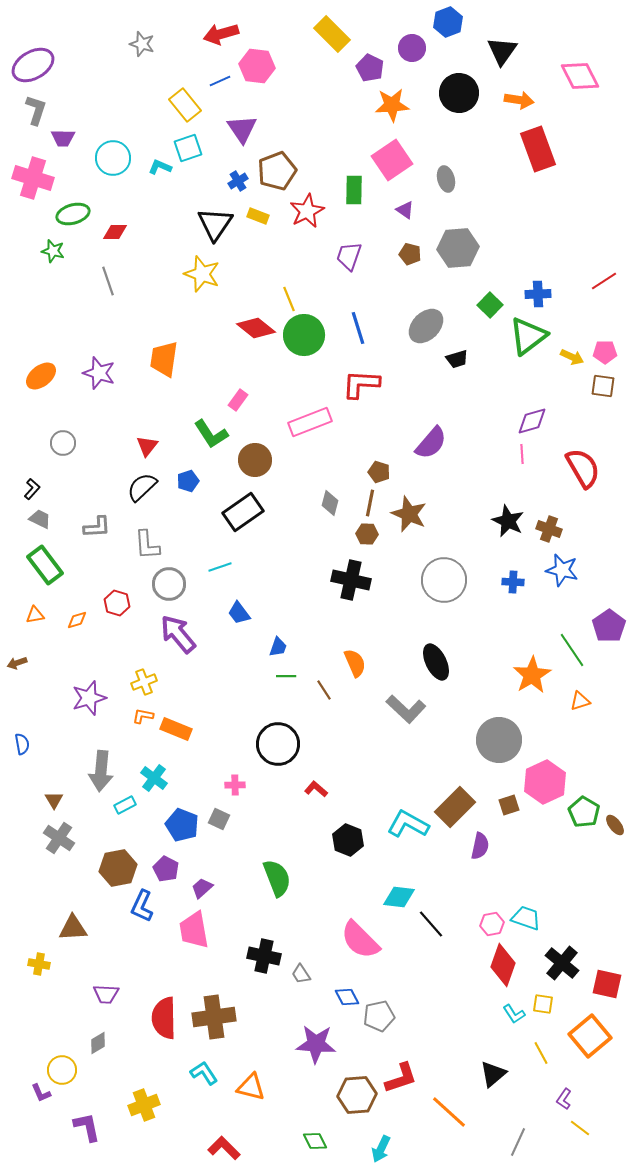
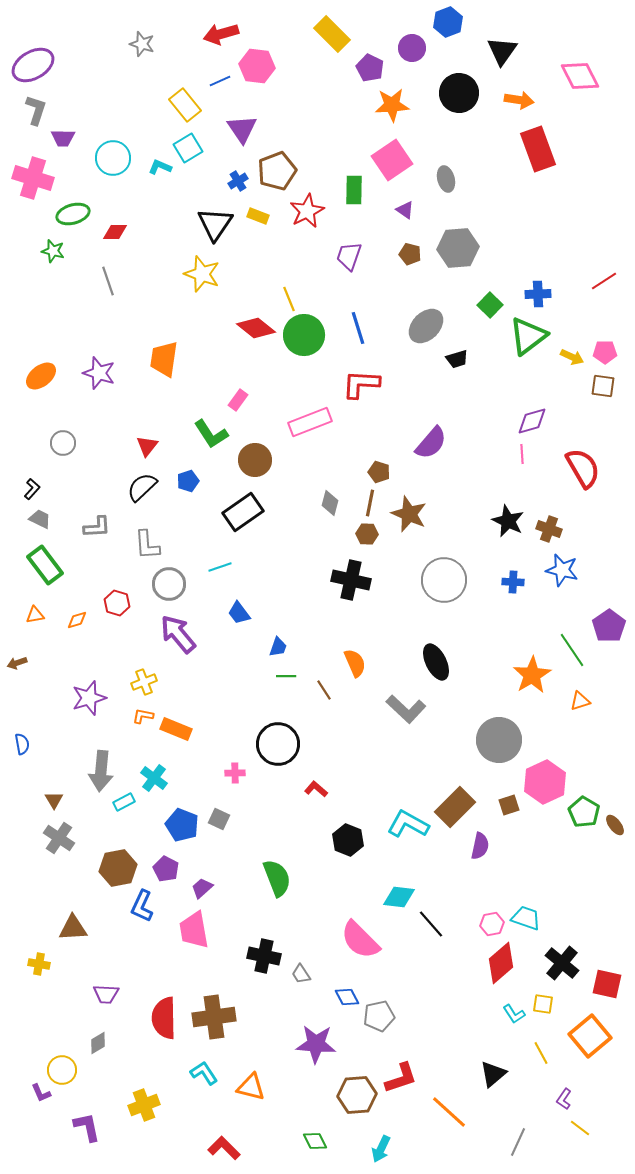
cyan square at (188, 148): rotated 12 degrees counterclockwise
pink cross at (235, 785): moved 12 px up
cyan rectangle at (125, 805): moved 1 px left, 3 px up
red diamond at (503, 965): moved 2 px left, 2 px up; rotated 30 degrees clockwise
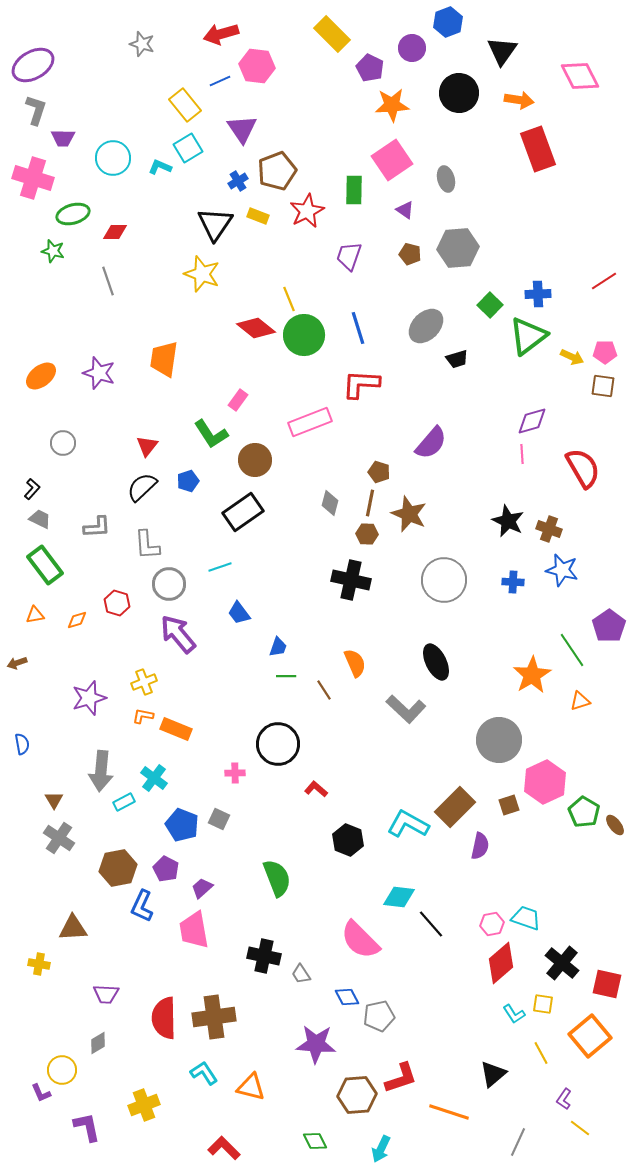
orange line at (449, 1112): rotated 24 degrees counterclockwise
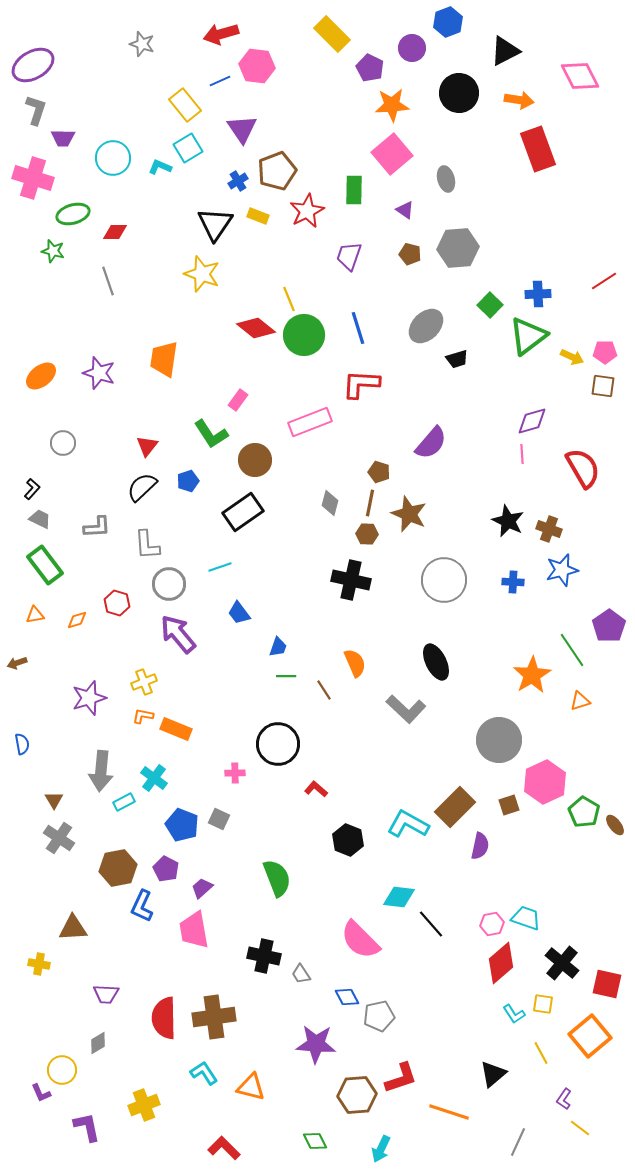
black triangle at (502, 51): moved 3 px right; rotated 28 degrees clockwise
pink square at (392, 160): moved 6 px up; rotated 6 degrees counterclockwise
blue star at (562, 570): rotated 28 degrees counterclockwise
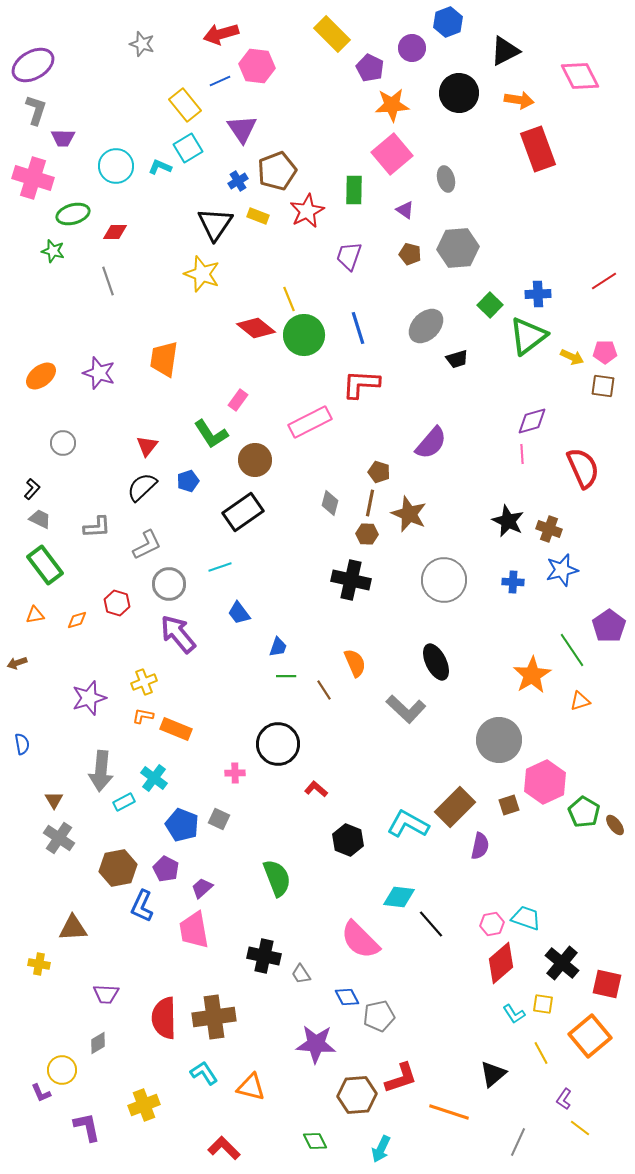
cyan circle at (113, 158): moved 3 px right, 8 px down
pink rectangle at (310, 422): rotated 6 degrees counterclockwise
red semicircle at (583, 468): rotated 6 degrees clockwise
gray L-shape at (147, 545): rotated 112 degrees counterclockwise
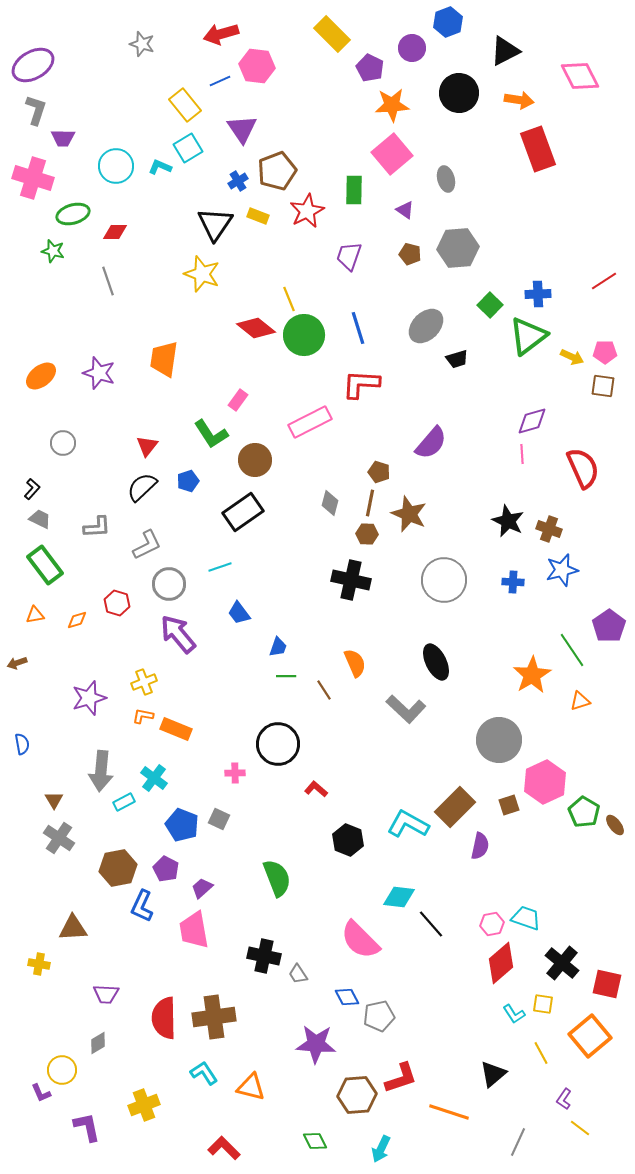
gray trapezoid at (301, 974): moved 3 px left
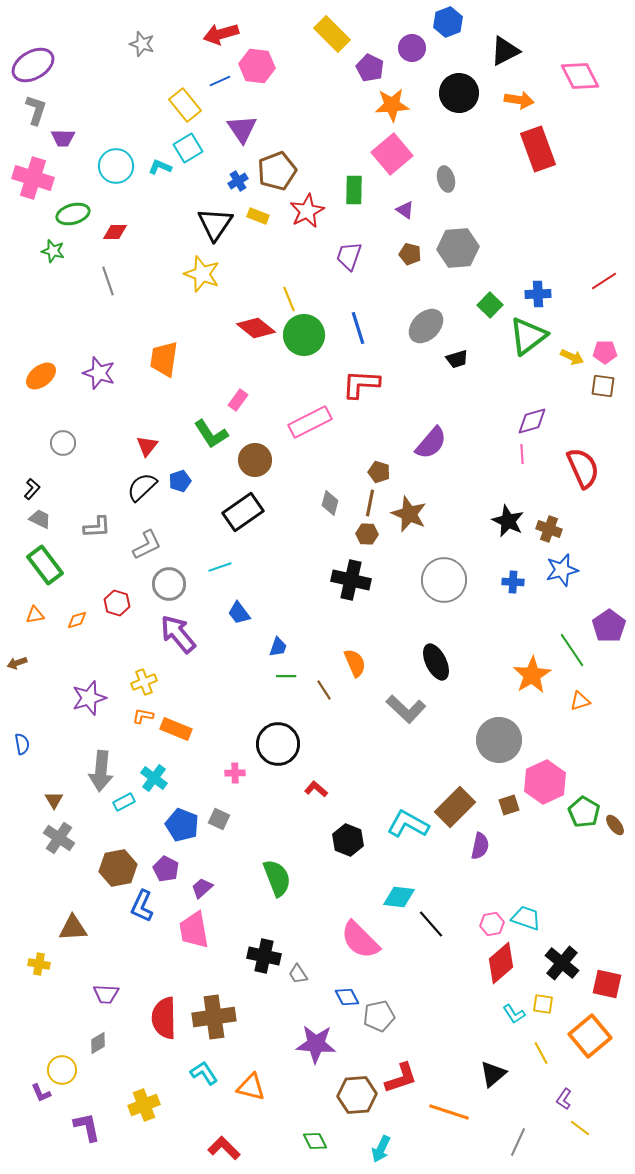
blue pentagon at (188, 481): moved 8 px left
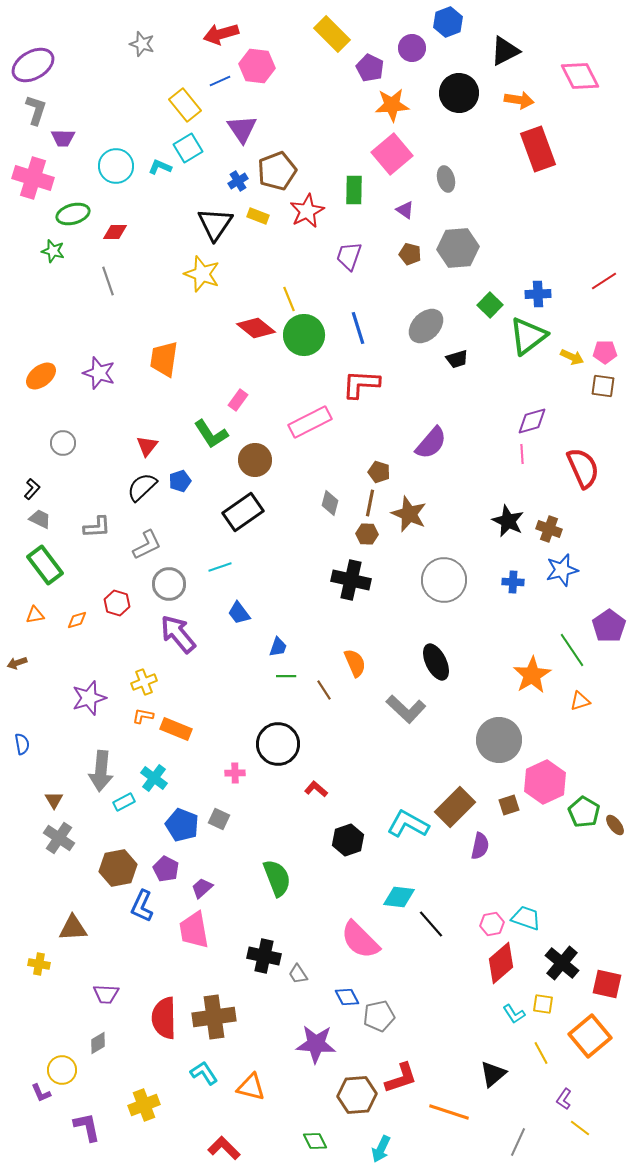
black hexagon at (348, 840): rotated 20 degrees clockwise
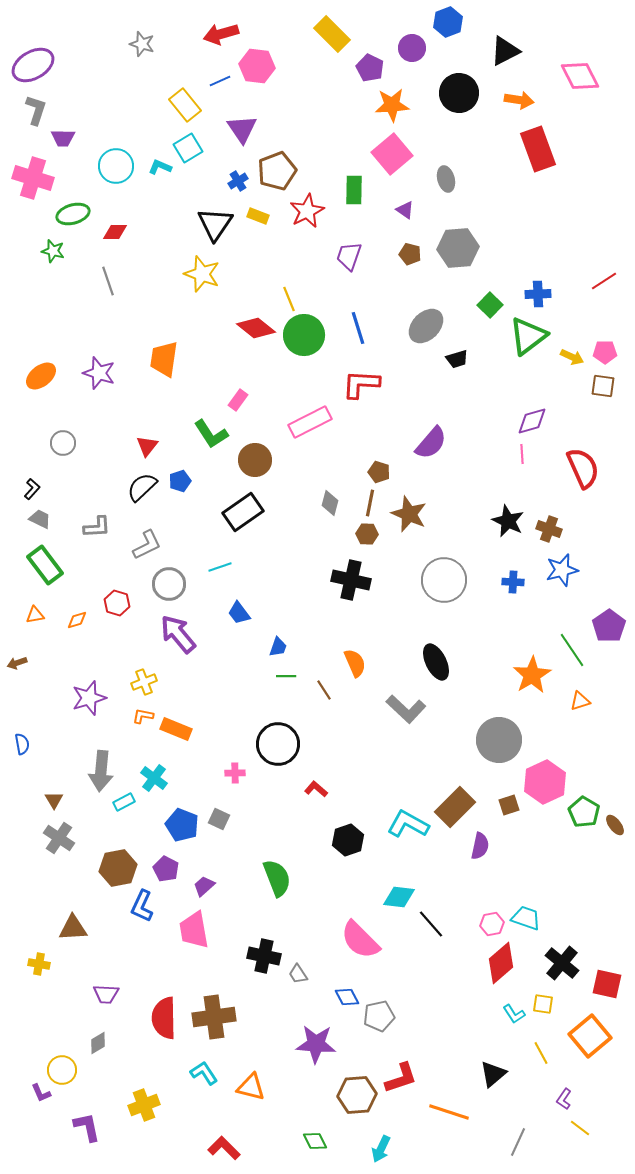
purple trapezoid at (202, 888): moved 2 px right, 2 px up
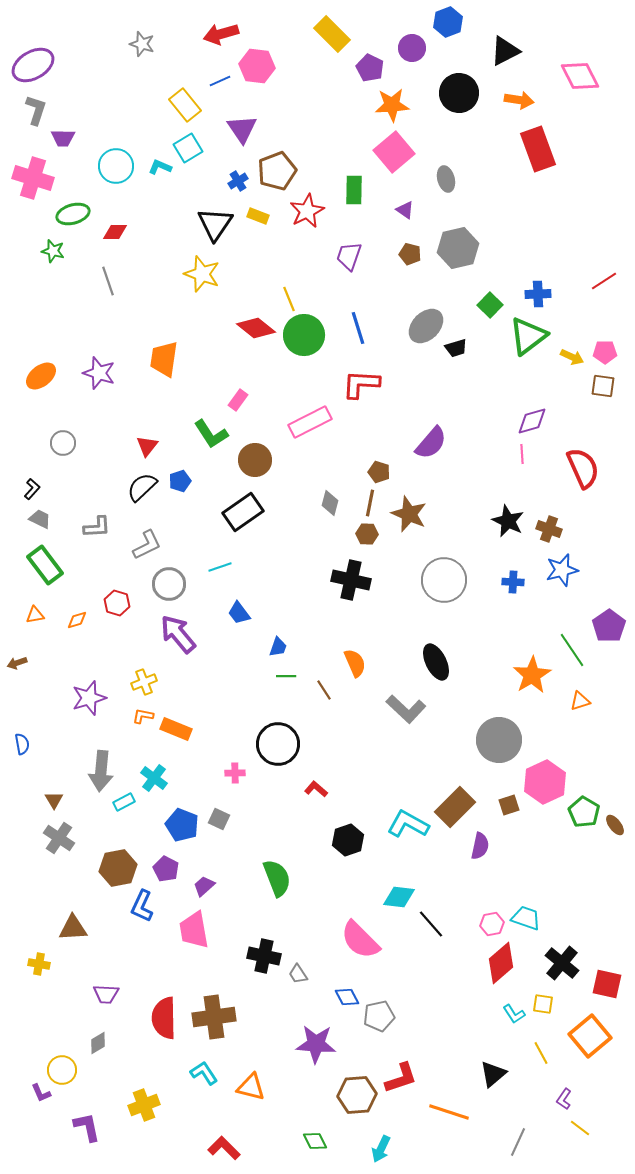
pink square at (392, 154): moved 2 px right, 2 px up
gray hexagon at (458, 248): rotated 9 degrees counterclockwise
black trapezoid at (457, 359): moved 1 px left, 11 px up
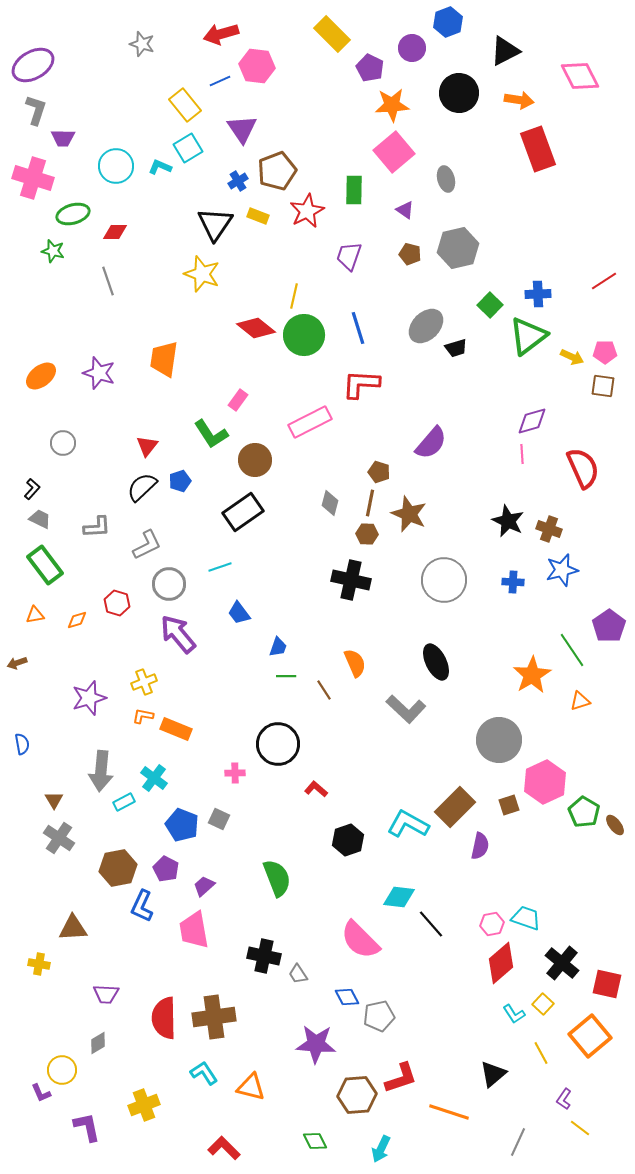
yellow line at (289, 299): moved 5 px right, 3 px up; rotated 35 degrees clockwise
yellow square at (543, 1004): rotated 35 degrees clockwise
